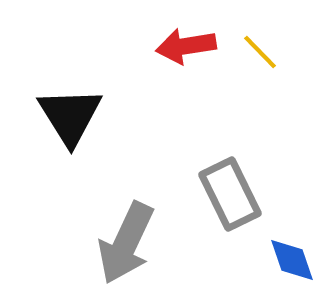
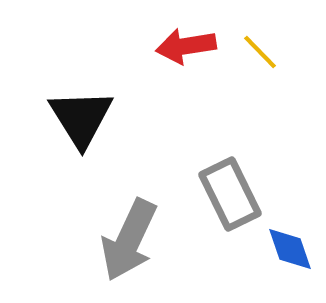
black triangle: moved 11 px right, 2 px down
gray arrow: moved 3 px right, 3 px up
blue diamond: moved 2 px left, 11 px up
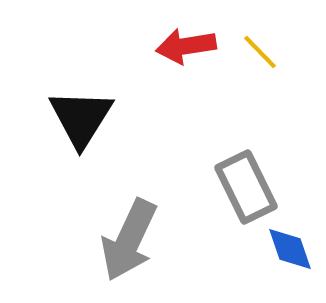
black triangle: rotated 4 degrees clockwise
gray rectangle: moved 16 px right, 7 px up
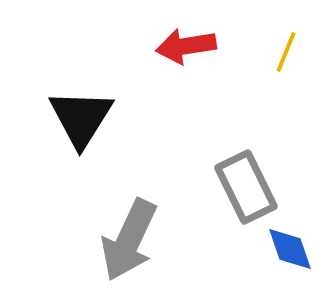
yellow line: moved 26 px right; rotated 66 degrees clockwise
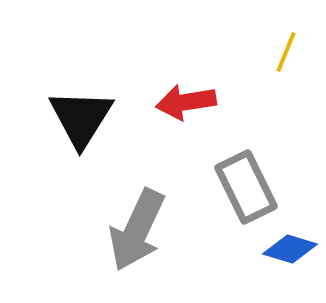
red arrow: moved 56 px down
gray arrow: moved 8 px right, 10 px up
blue diamond: rotated 54 degrees counterclockwise
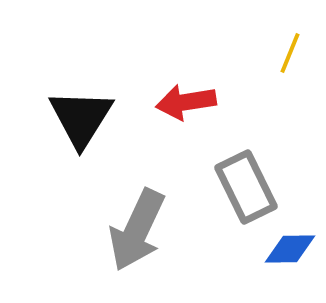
yellow line: moved 4 px right, 1 px down
blue diamond: rotated 18 degrees counterclockwise
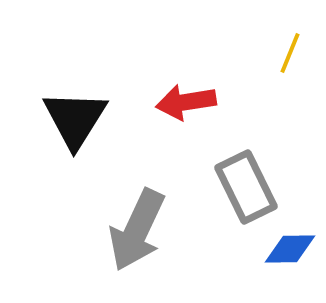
black triangle: moved 6 px left, 1 px down
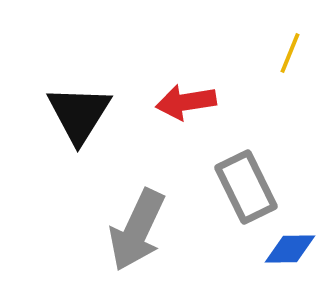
black triangle: moved 4 px right, 5 px up
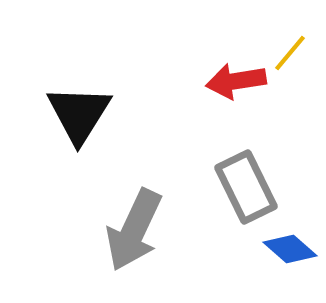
yellow line: rotated 18 degrees clockwise
red arrow: moved 50 px right, 21 px up
gray arrow: moved 3 px left
blue diamond: rotated 42 degrees clockwise
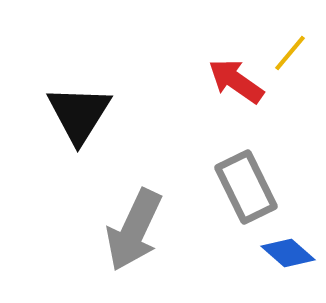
red arrow: rotated 44 degrees clockwise
blue diamond: moved 2 px left, 4 px down
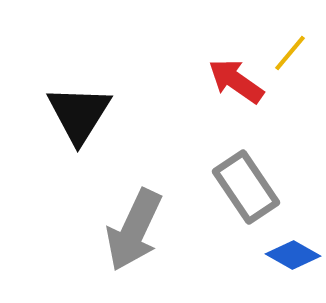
gray rectangle: rotated 8 degrees counterclockwise
blue diamond: moved 5 px right, 2 px down; rotated 12 degrees counterclockwise
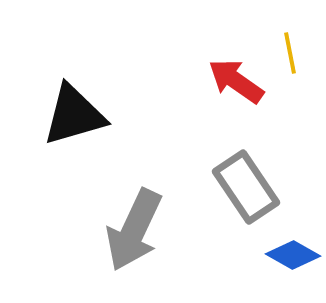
yellow line: rotated 51 degrees counterclockwise
black triangle: moved 5 px left, 1 px down; rotated 42 degrees clockwise
